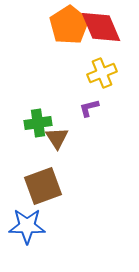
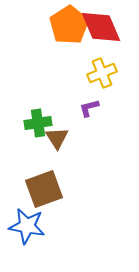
brown square: moved 1 px right, 3 px down
blue star: rotated 9 degrees clockwise
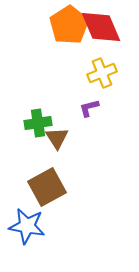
brown square: moved 3 px right, 2 px up; rotated 9 degrees counterclockwise
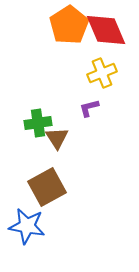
red diamond: moved 5 px right, 3 px down
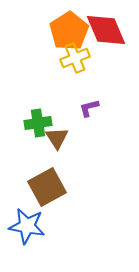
orange pentagon: moved 6 px down
yellow cross: moved 27 px left, 15 px up
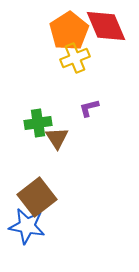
red diamond: moved 4 px up
brown square: moved 10 px left, 10 px down; rotated 9 degrees counterclockwise
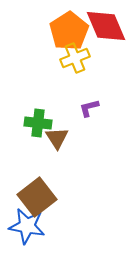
green cross: rotated 16 degrees clockwise
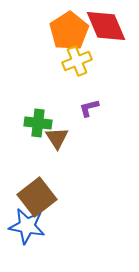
yellow cross: moved 2 px right, 3 px down
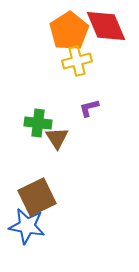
yellow cross: rotated 8 degrees clockwise
brown square: rotated 12 degrees clockwise
